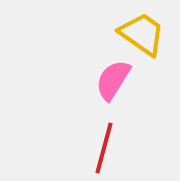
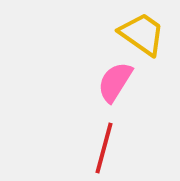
pink semicircle: moved 2 px right, 2 px down
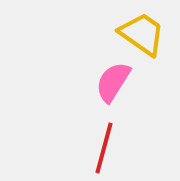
pink semicircle: moved 2 px left
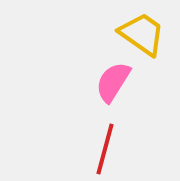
red line: moved 1 px right, 1 px down
